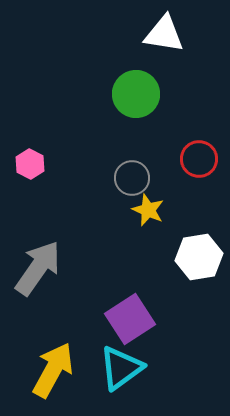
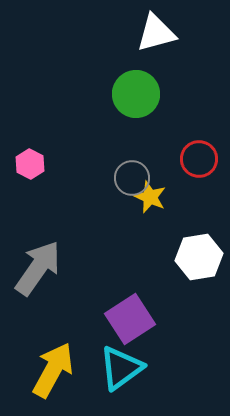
white triangle: moved 8 px left, 1 px up; rotated 24 degrees counterclockwise
yellow star: moved 2 px right, 13 px up
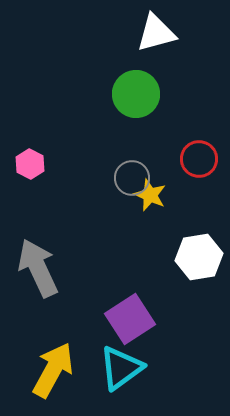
yellow star: moved 2 px up
gray arrow: rotated 60 degrees counterclockwise
